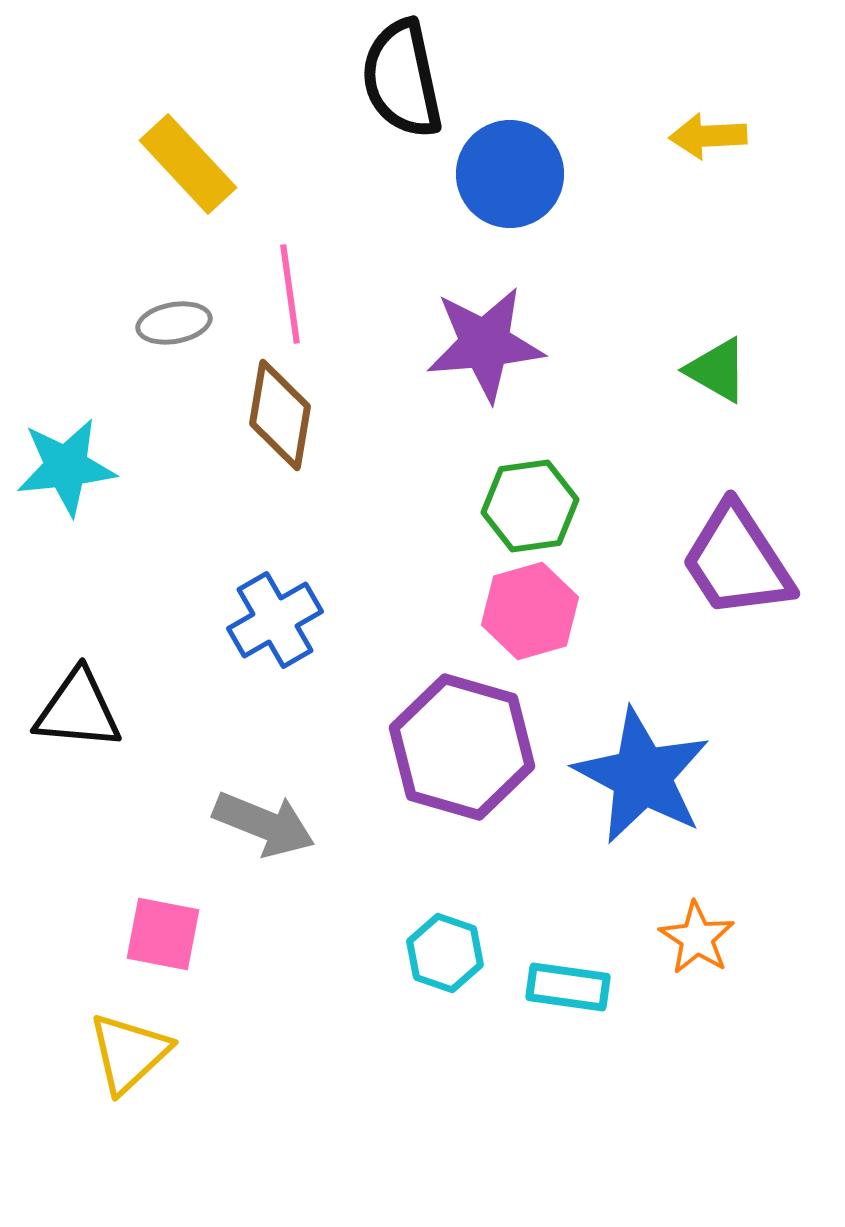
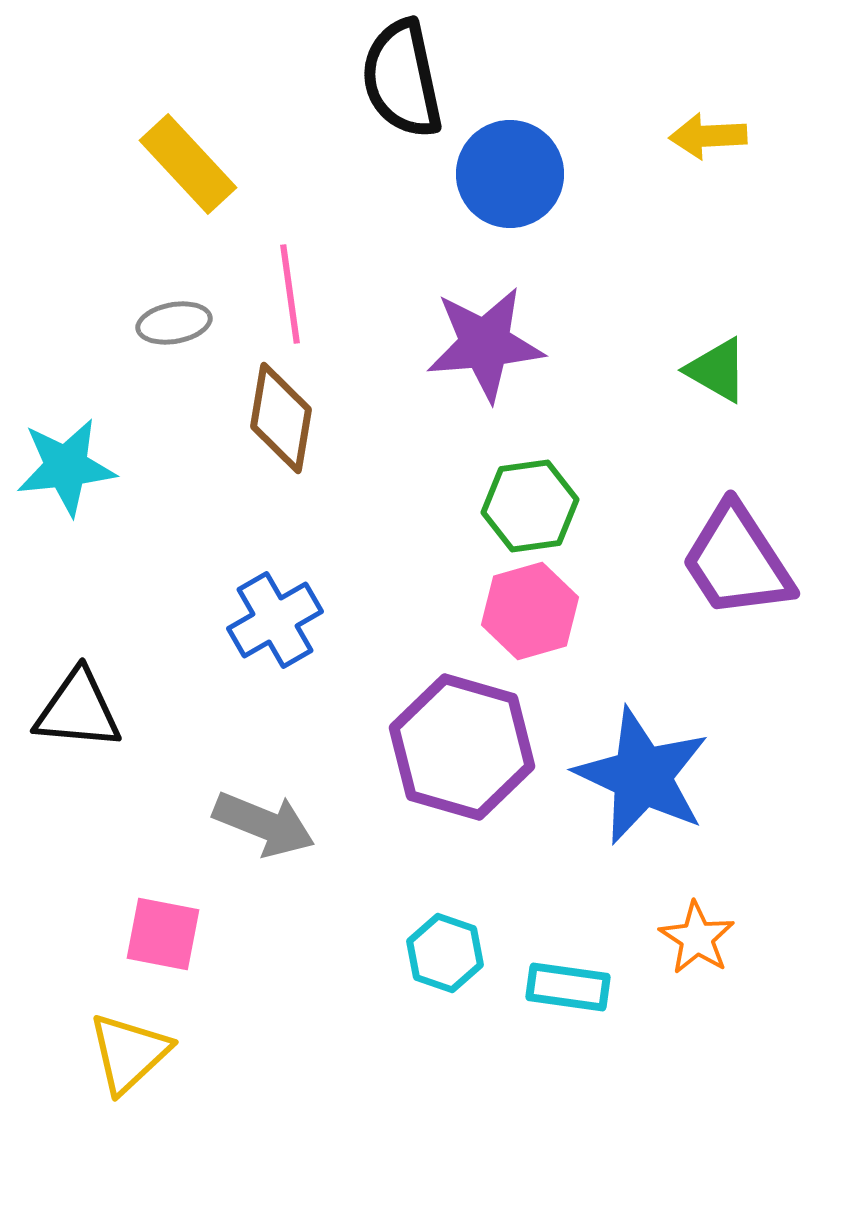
brown diamond: moved 1 px right, 3 px down
blue star: rotated 3 degrees counterclockwise
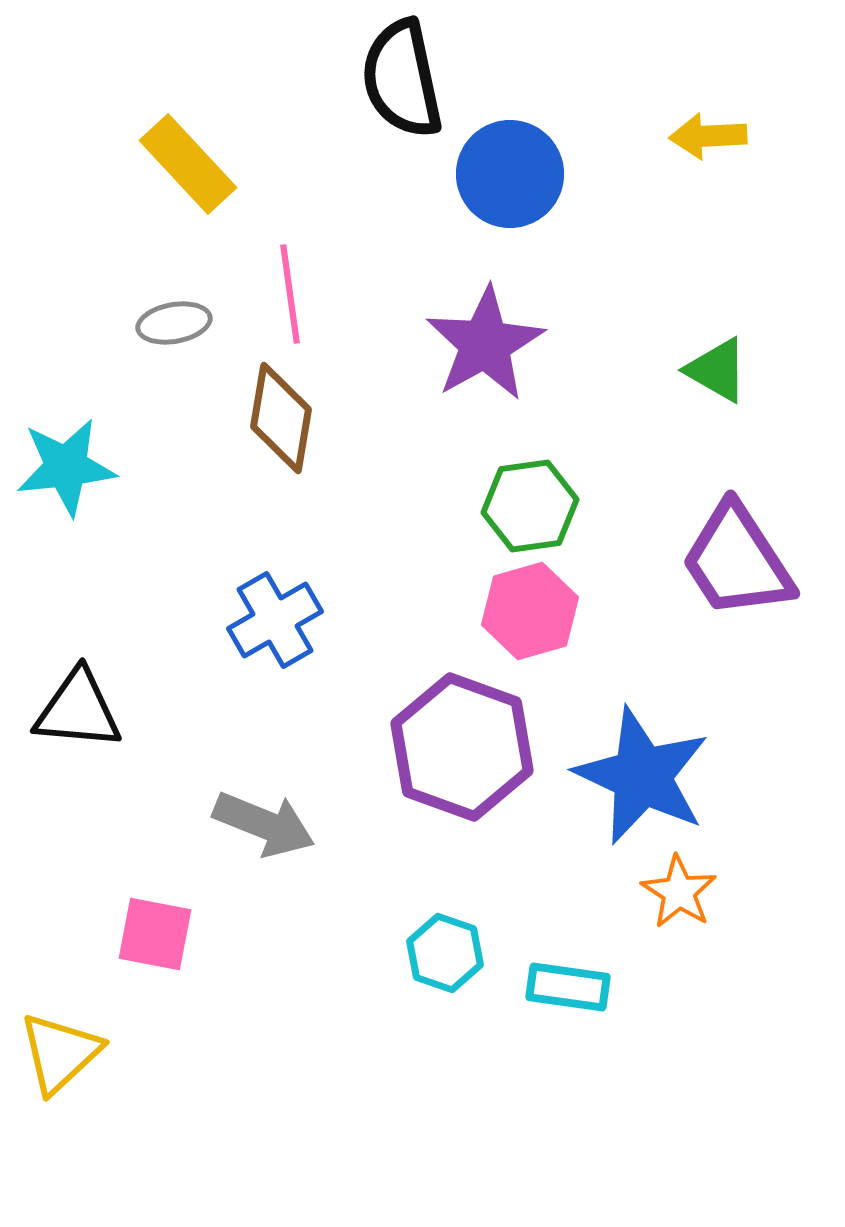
purple star: rotated 24 degrees counterclockwise
purple hexagon: rotated 4 degrees clockwise
pink square: moved 8 px left
orange star: moved 18 px left, 46 px up
yellow triangle: moved 69 px left
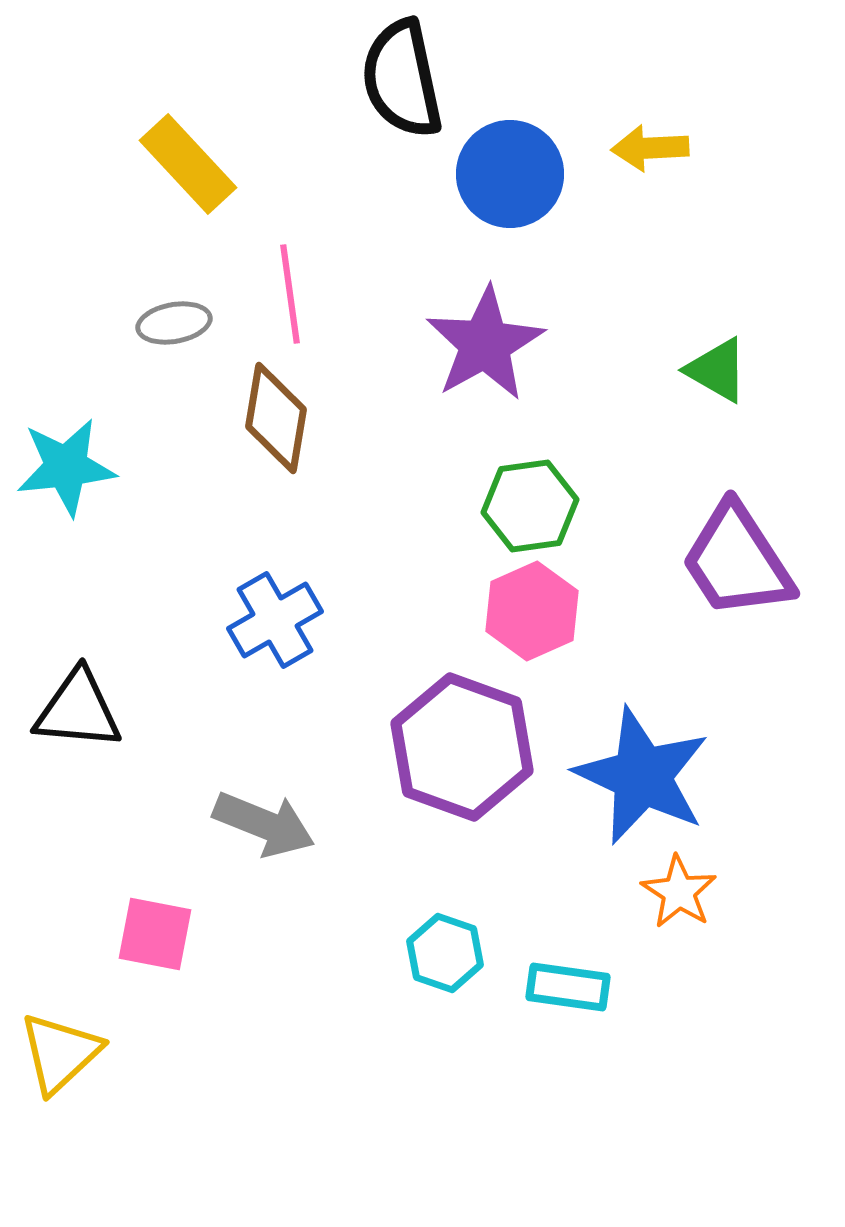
yellow arrow: moved 58 px left, 12 px down
brown diamond: moved 5 px left
pink hexagon: moved 2 px right; rotated 8 degrees counterclockwise
